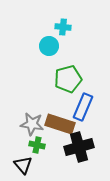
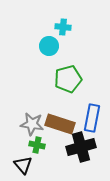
blue rectangle: moved 9 px right, 11 px down; rotated 12 degrees counterclockwise
black cross: moved 2 px right
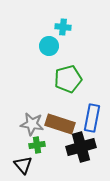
green cross: rotated 21 degrees counterclockwise
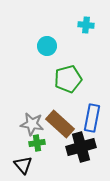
cyan cross: moved 23 px right, 2 px up
cyan circle: moved 2 px left
brown rectangle: rotated 24 degrees clockwise
green cross: moved 2 px up
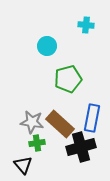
gray star: moved 2 px up
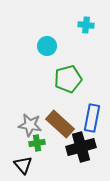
gray star: moved 2 px left, 3 px down
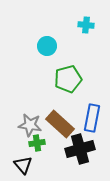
black cross: moved 1 px left, 2 px down
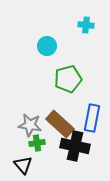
black cross: moved 5 px left, 3 px up; rotated 28 degrees clockwise
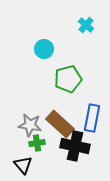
cyan cross: rotated 35 degrees clockwise
cyan circle: moved 3 px left, 3 px down
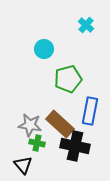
blue rectangle: moved 2 px left, 7 px up
green cross: rotated 21 degrees clockwise
